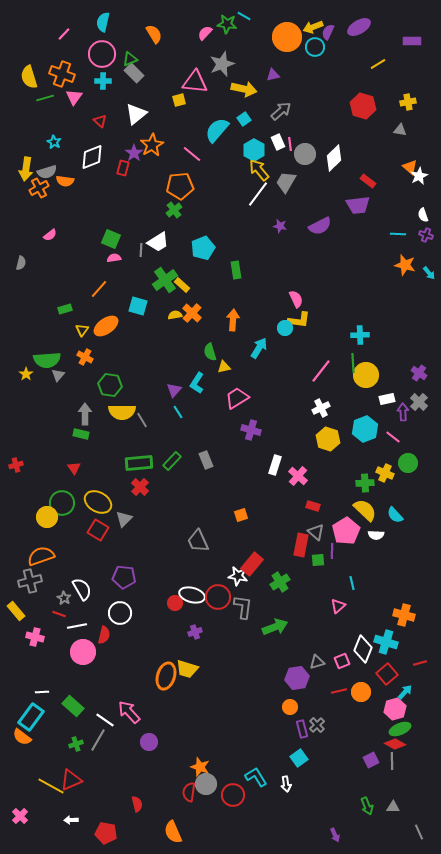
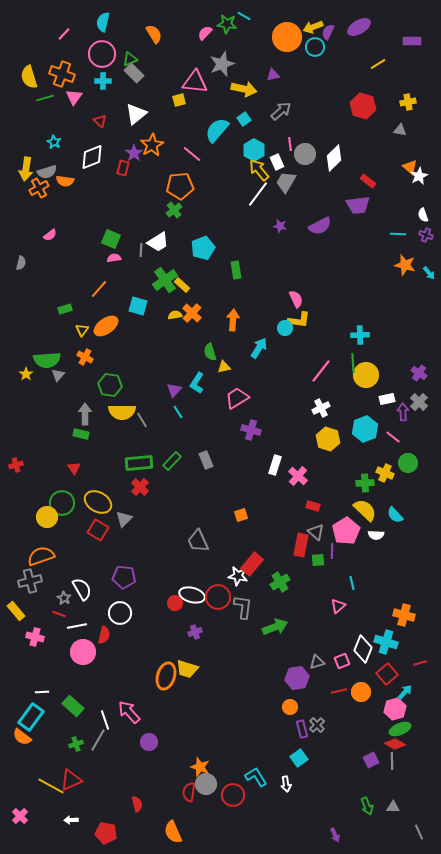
white rectangle at (278, 142): moved 1 px left, 20 px down
white line at (105, 720): rotated 36 degrees clockwise
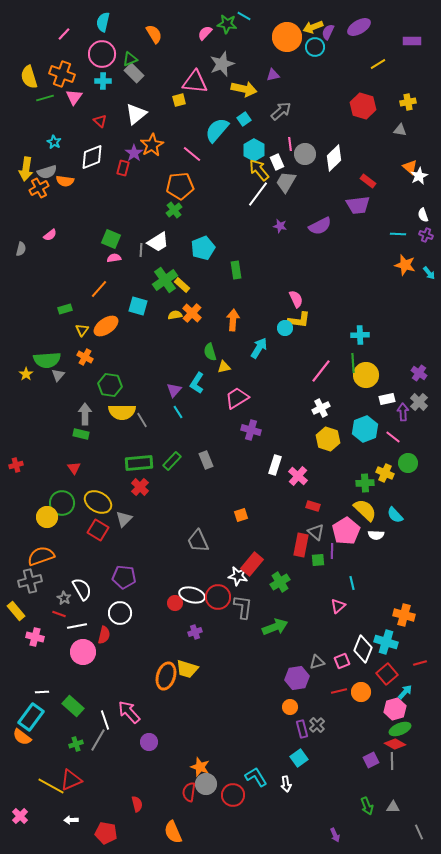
gray semicircle at (21, 263): moved 14 px up
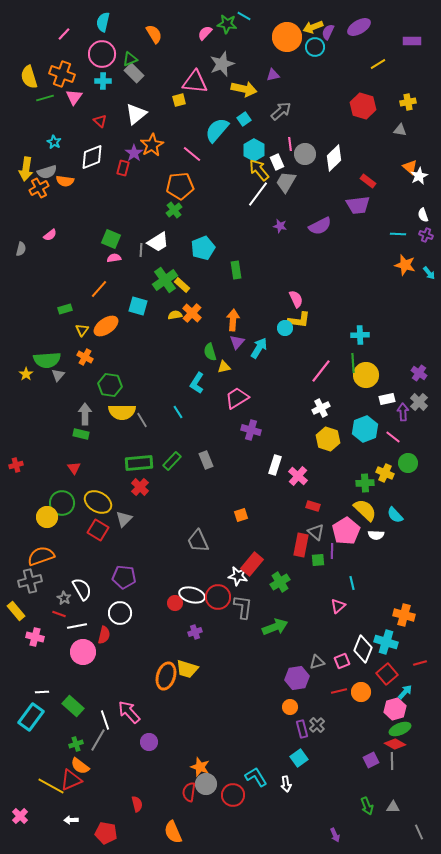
purple triangle at (174, 390): moved 63 px right, 48 px up
orange semicircle at (22, 737): moved 58 px right, 29 px down
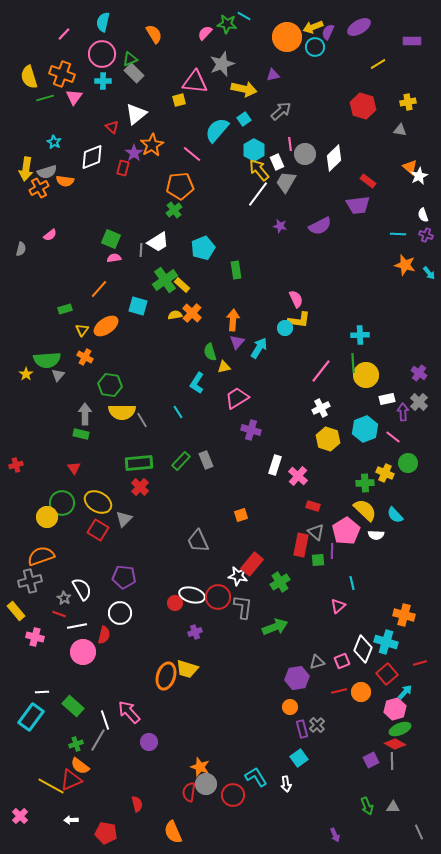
red triangle at (100, 121): moved 12 px right, 6 px down
green rectangle at (172, 461): moved 9 px right
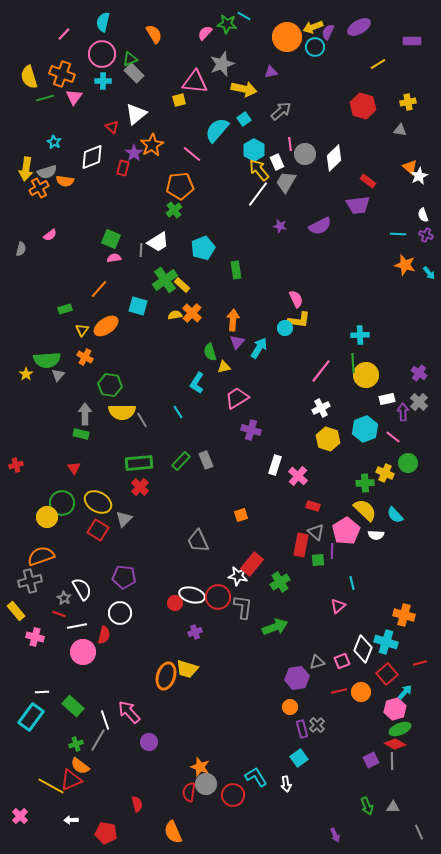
purple triangle at (273, 75): moved 2 px left, 3 px up
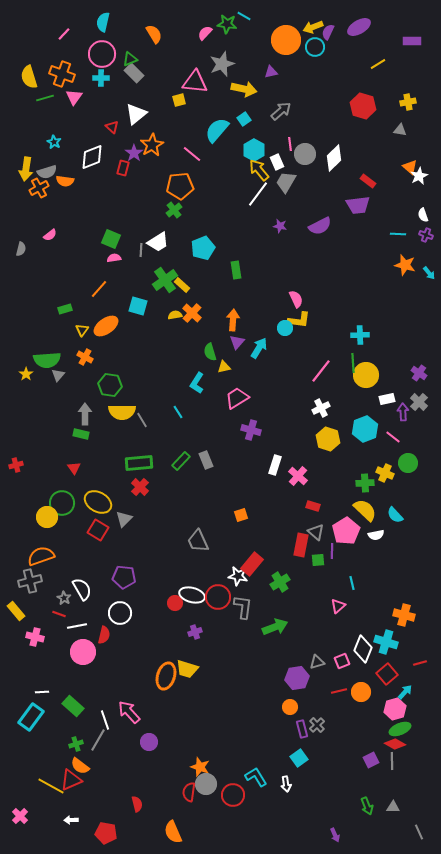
orange circle at (287, 37): moved 1 px left, 3 px down
cyan cross at (103, 81): moved 2 px left, 3 px up
white semicircle at (376, 535): rotated 14 degrees counterclockwise
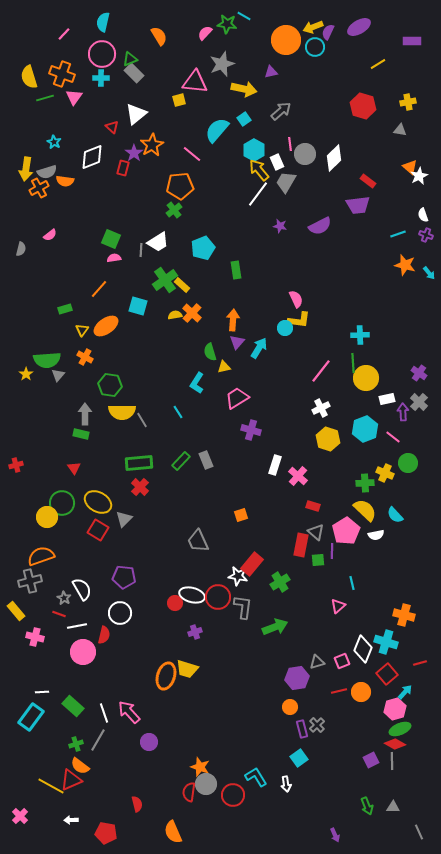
orange semicircle at (154, 34): moved 5 px right, 2 px down
cyan line at (398, 234): rotated 21 degrees counterclockwise
yellow circle at (366, 375): moved 3 px down
white line at (105, 720): moved 1 px left, 7 px up
